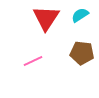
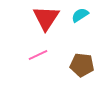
brown pentagon: moved 12 px down
pink line: moved 5 px right, 6 px up
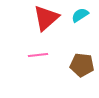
red triangle: rotated 16 degrees clockwise
pink line: rotated 18 degrees clockwise
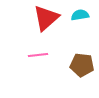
cyan semicircle: rotated 24 degrees clockwise
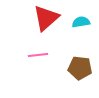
cyan semicircle: moved 1 px right, 7 px down
brown pentagon: moved 2 px left, 3 px down
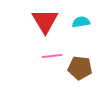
red triangle: moved 1 px left, 3 px down; rotated 20 degrees counterclockwise
pink line: moved 14 px right, 1 px down
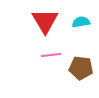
pink line: moved 1 px left, 1 px up
brown pentagon: moved 1 px right
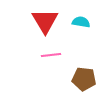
cyan semicircle: rotated 18 degrees clockwise
brown pentagon: moved 3 px right, 11 px down
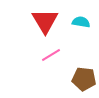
pink line: rotated 24 degrees counterclockwise
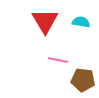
pink line: moved 7 px right, 5 px down; rotated 42 degrees clockwise
brown pentagon: moved 1 px left, 1 px down
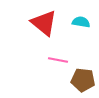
red triangle: moved 1 px left, 2 px down; rotated 20 degrees counterclockwise
